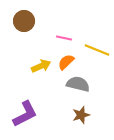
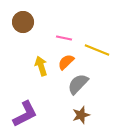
brown circle: moved 1 px left, 1 px down
yellow arrow: rotated 84 degrees counterclockwise
gray semicircle: rotated 60 degrees counterclockwise
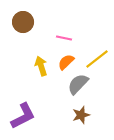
yellow line: moved 9 px down; rotated 60 degrees counterclockwise
purple L-shape: moved 2 px left, 2 px down
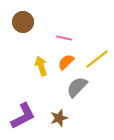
gray semicircle: moved 1 px left, 3 px down
brown star: moved 22 px left, 3 px down
